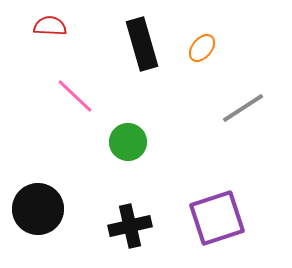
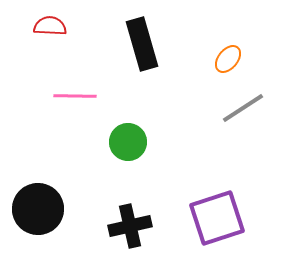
orange ellipse: moved 26 px right, 11 px down
pink line: rotated 42 degrees counterclockwise
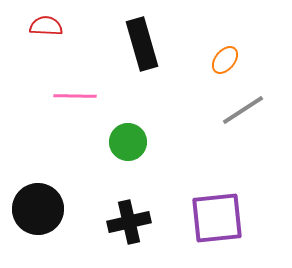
red semicircle: moved 4 px left
orange ellipse: moved 3 px left, 1 px down
gray line: moved 2 px down
purple square: rotated 12 degrees clockwise
black cross: moved 1 px left, 4 px up
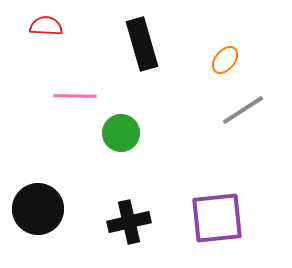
green circle: moved 7 px left, 9 px up
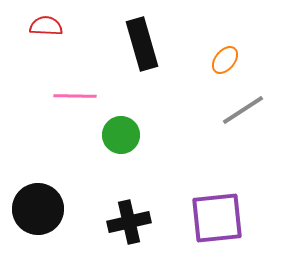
green circle: moved 2 px down
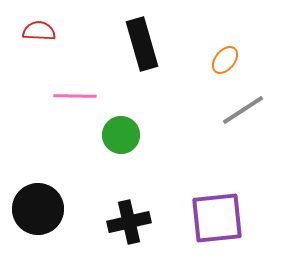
red semicircle: moved 7 px left, 5 px down
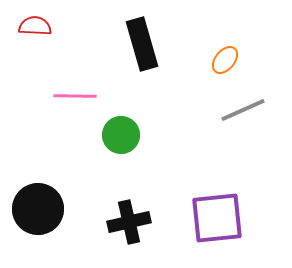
red semicircle: moved 4 px left, 5 px up
gray line: rotated 9 degrees clockwise
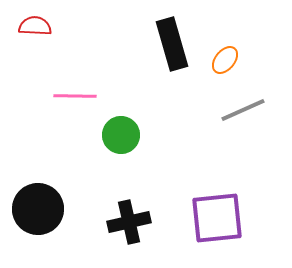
black rectangle: moved 30 px right
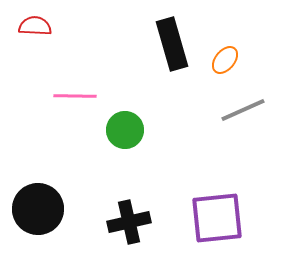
green circle: moved 4 px right, 5 px up
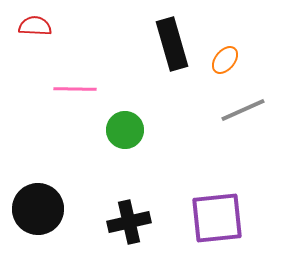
pink line: moved 7 px up
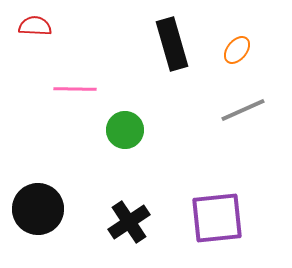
orange ellipse: moved 12 px right, 10 px up
black cross: rotated 21 degrees counterclockwise
